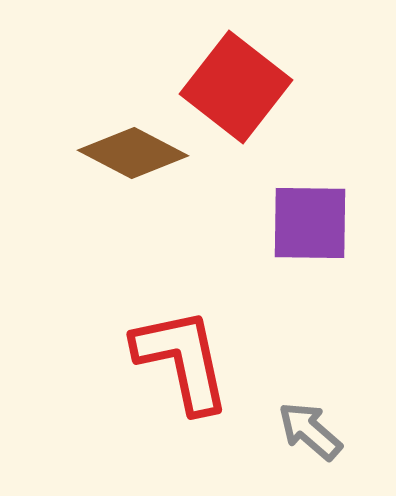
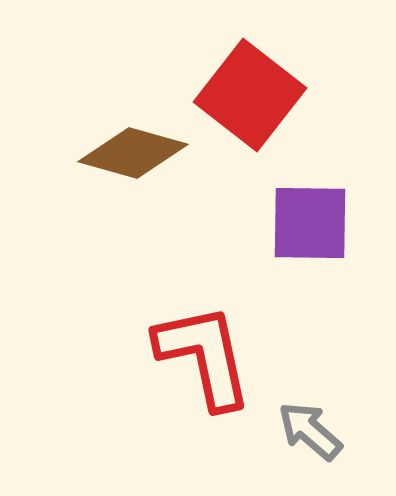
red square: moved 14 px right, 8 px down
brown diamond: rotated 12 degrees counterclockwise
red L-shape: moved 22 px right, 4 px up
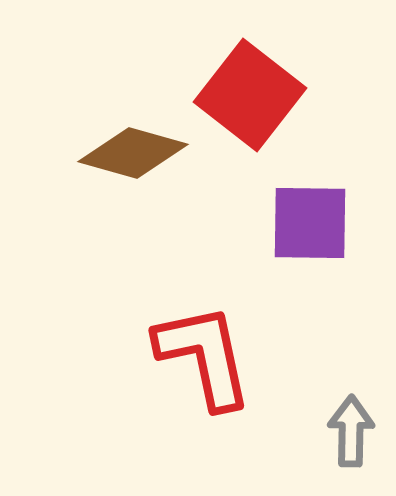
gray arrow: moved 41 px right; rotated 50 degrees clockwise
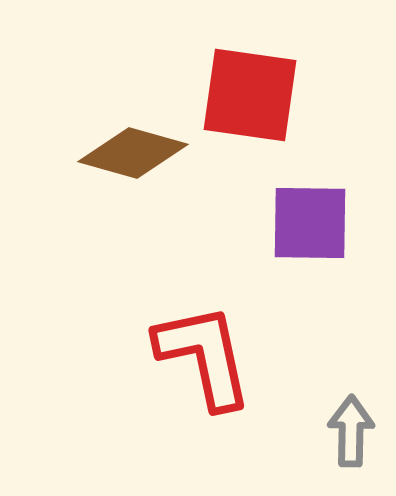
red square: rotated 30 degrees counterclockwise
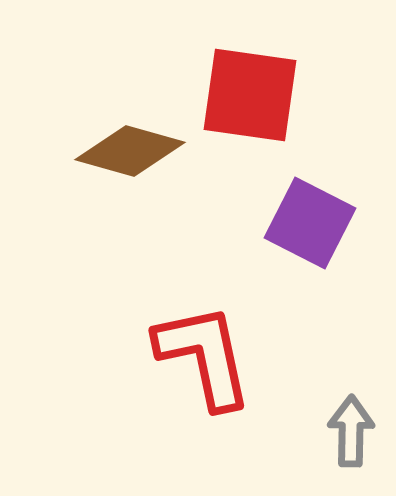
brown diamond: moved 3 px left, 2 px up
purple square: rotated 26 degrees clockwise
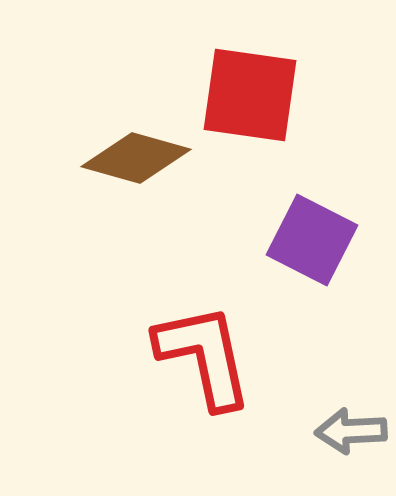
brown diamond: moved 6 px right, 7 px down
purple square: moved 2 px right, 17 px down
gray arrow: rotated 94 degrees counterclockwise
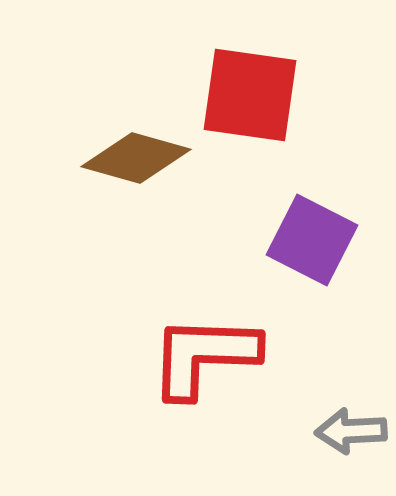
red L-shape: rotated 76 degrees counterclockwise
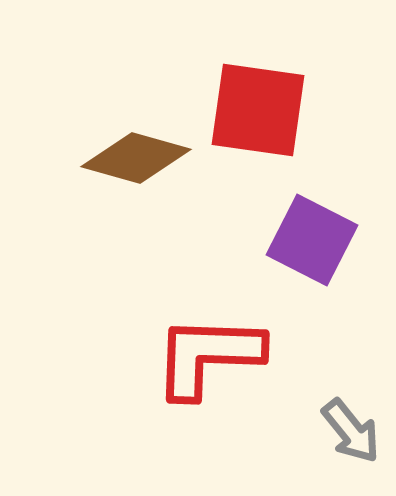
red square: moved 8 px right, 15 px down
red L-shape: moved 4 px right
gray arrow: rotated 126 degrees counterclockwise
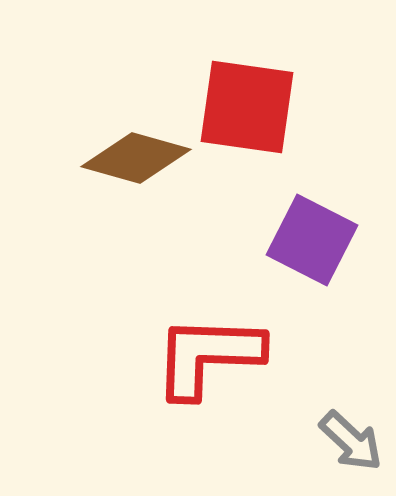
red square: moved 11 px left, 3 px up
gray arrow: moved 10 px down; rotated 8 degrees counterclockwise
